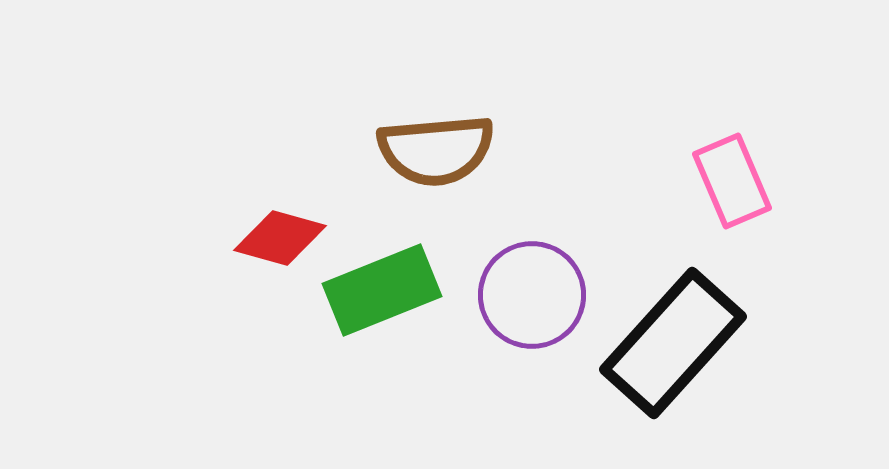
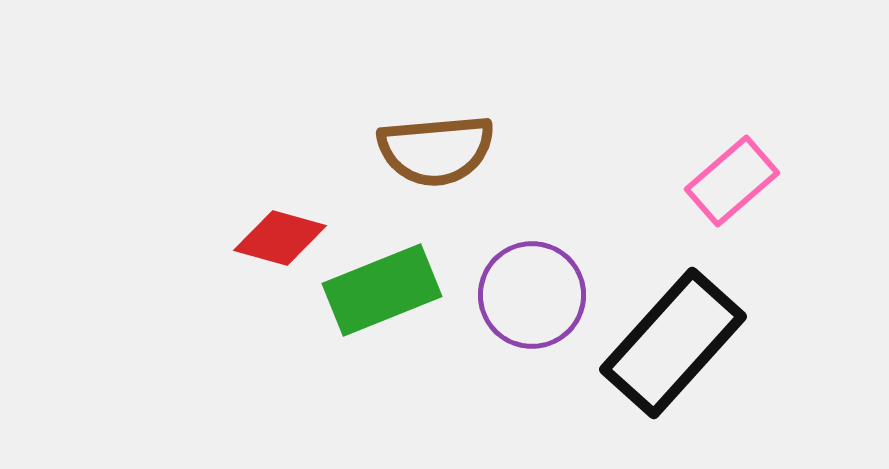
pink rectangle: rotated 72 degrees clockwise
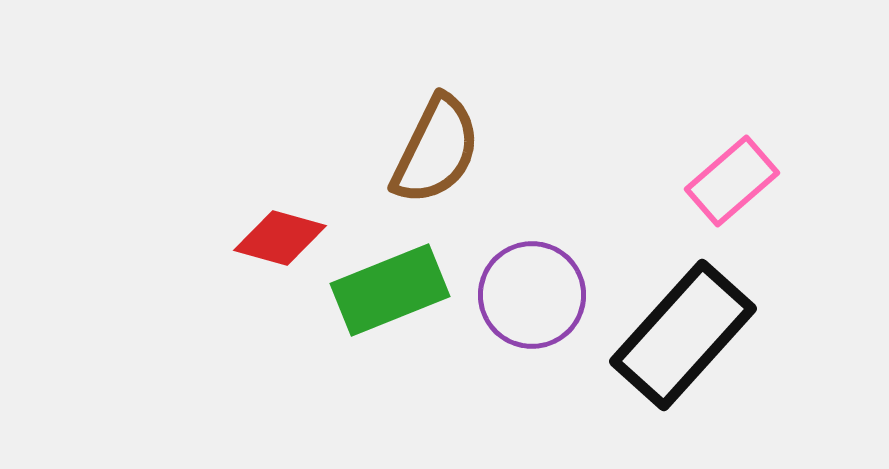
brown semicircle: rotated 59 degrees counterclockwise
green rectangle: moved 8 px right
black rectangle: moved 10 px right, 8 px up
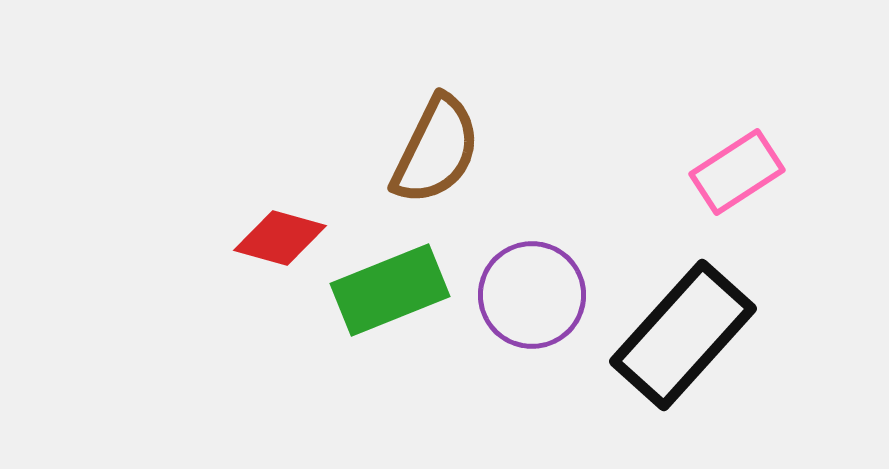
pink rectangle: moved 5 px right, 9 px up; rotated 8 degrees clockwise
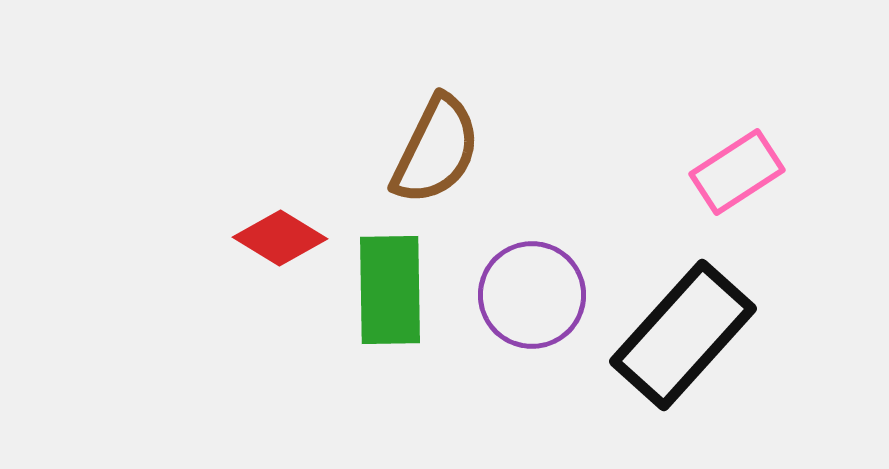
red diamond: rotated 16 degrees clockwise
green rectangle: rotated 69 degrees counterclockwise
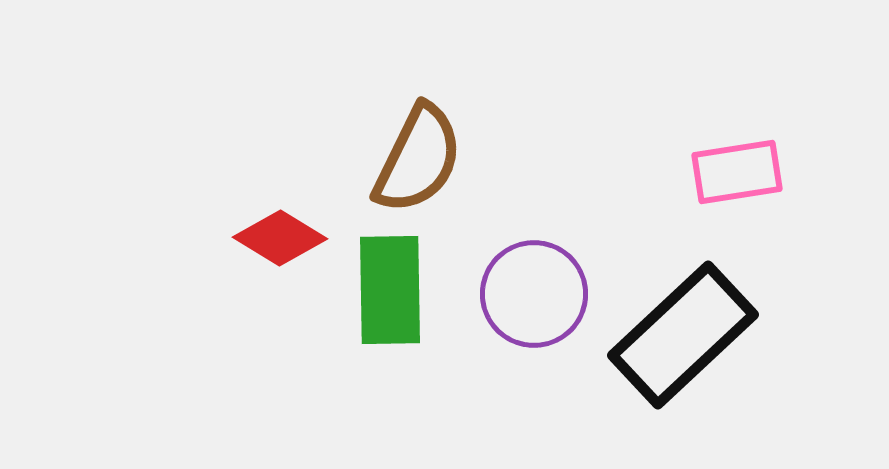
brown semicircle: moved 18 px left, 9 px down
pink rectangle: rotated 24 degrees clockwise
purple circle: moved 2 px right, 1 px up
black rectangle: rotated 5 degrees clockwise
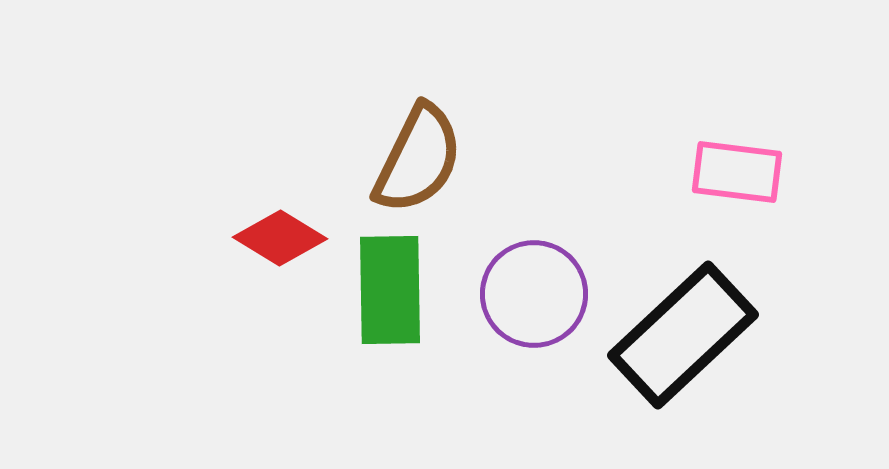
pink rectangle: rotated 16 degrees clockwise
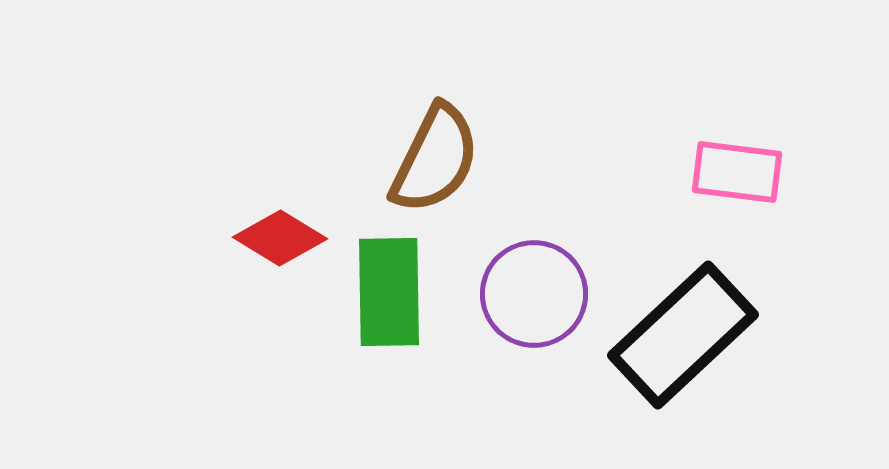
brown semicircle: moved 17 px right
green rectangle: moved 1 px left, 2 px down
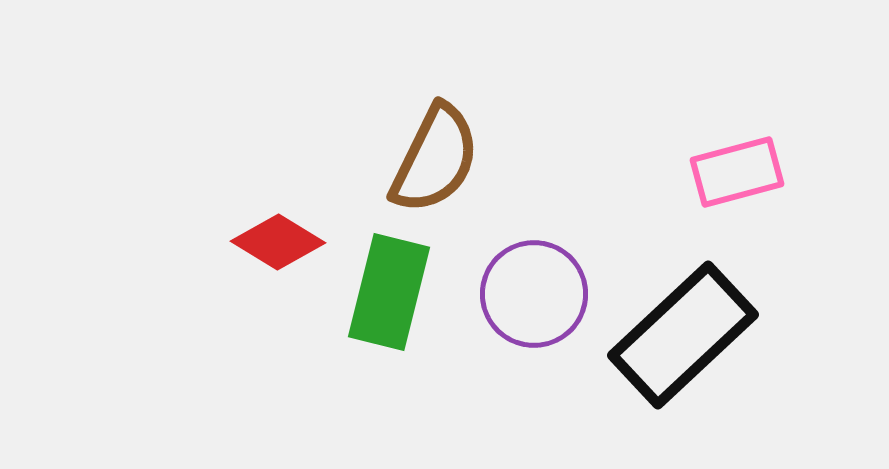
pink rectangle: rotated 22 degrees counterclockwise
red diamond: moved 2 px left, 4 px down
green rectangle: rotated 15 degrees clockwise
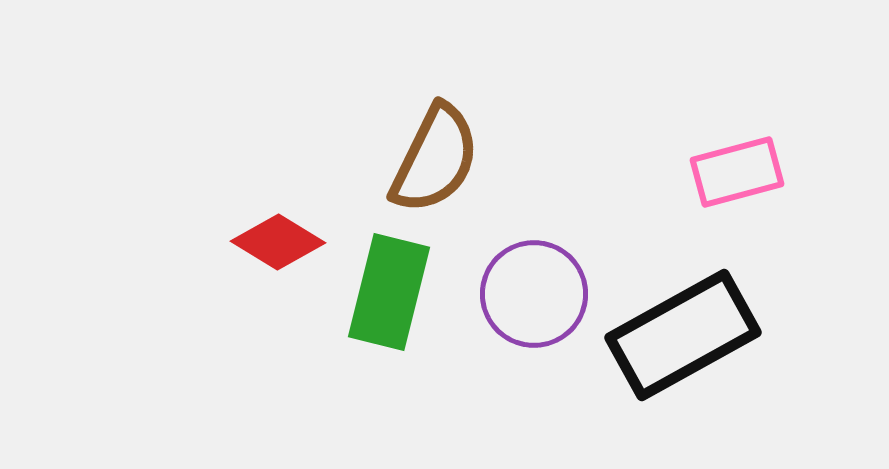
black rectangle: rotated 14 degrees clockwise
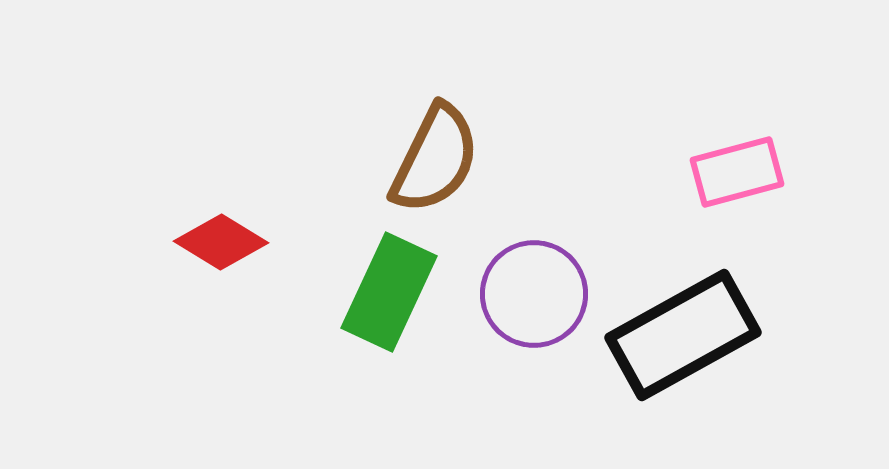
red diamond: moved 57 px left
green rectangle: rotated 11 degrees clockwise
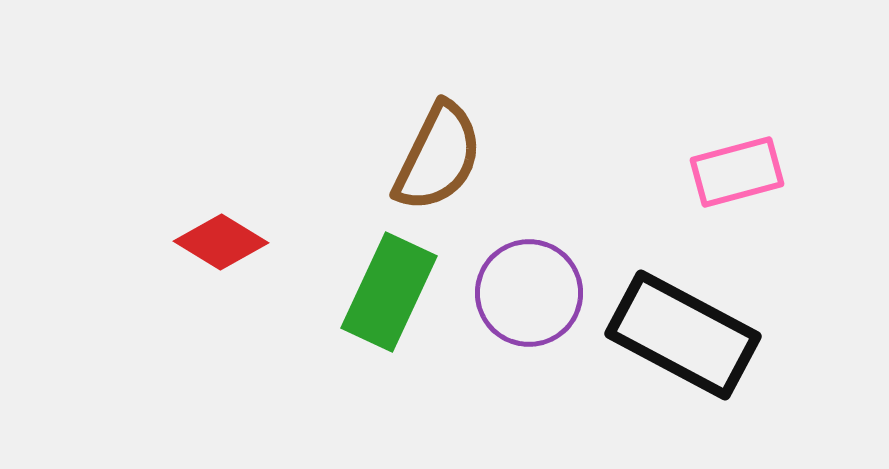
brown semicircle: moved 3 px right, 2 px up
purple circle: moved 5 px left, 1 px up
black rectangle: rotated 57 degrees clockwise
